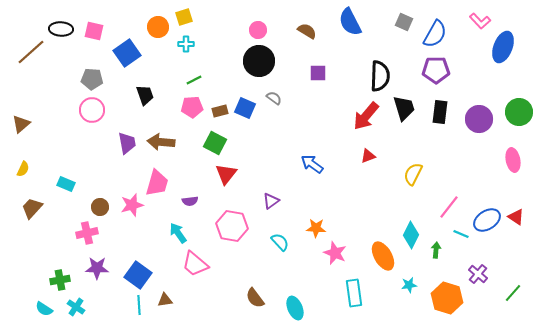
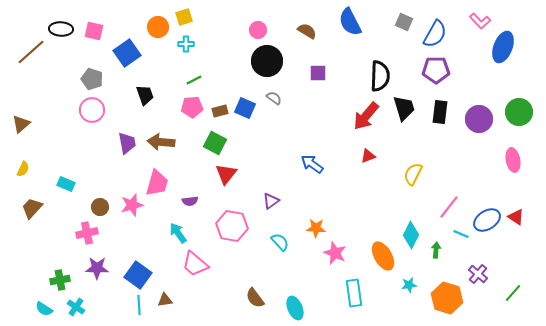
black circle at (259, 61): moved 8 px right
gray pentagon at (92, 79): rotated 15 degrees clockwise
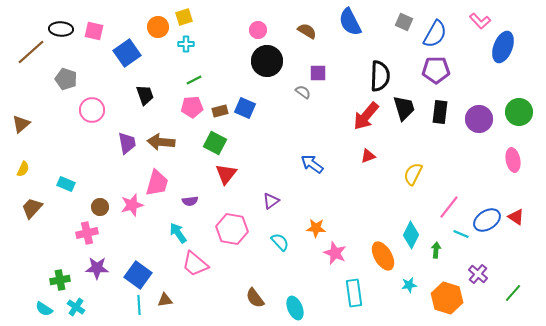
gray pentagon at (92, 79): moved 26 px left
gray semicircle at (274, 98): moved 29 px right, 6 px up
pink hexagon at (232, 226): moved 3 px down
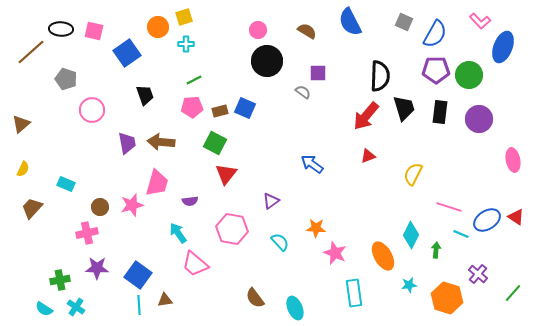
green circle at (519, 112): moved 50 px left, 37 px up
pink line at (449, 207): rotated 70 degrees clockwise
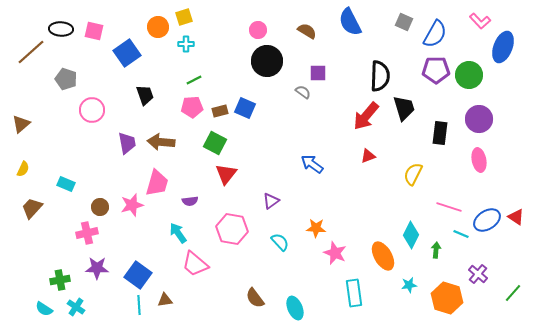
black rectangle at (440, 112): moved 21 px down
pink ellipse at (513, 160): moved 34 px left
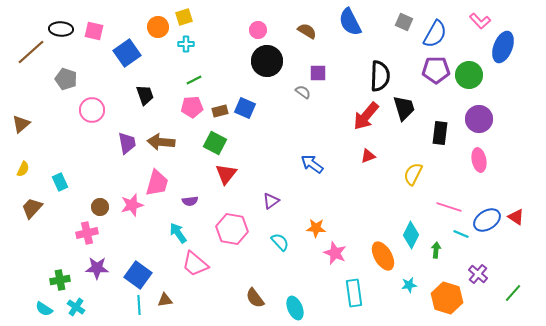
cyan rectangle at (66, 184): moved 6 px left, 2 px up; rotated 42 degrees clockwise
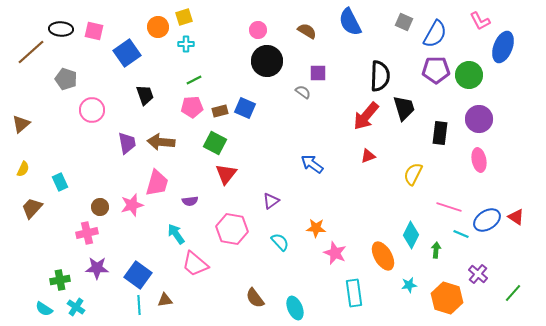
pink L-shape at (480, 21): rotated 15 degrees clockwise
cyan arrow at (178, 233): moved 2 px left, 1 px down
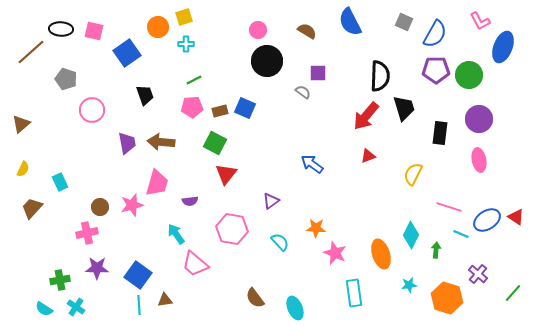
orange ellipse at (383, 256): moved 2 px left, 2 px up; rotated 12 degrees clockwise
